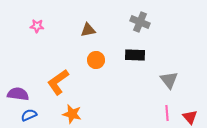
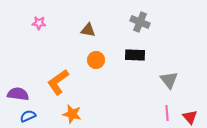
pink star: moved 2 px right, 3 px up
brown triangle: rotated 21 degrees clockwise
blue semicircle: moved 1 px left, 1 px down
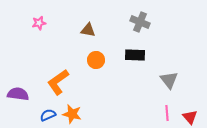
pink star: rotated 16 degrees counterclockwise
blue semicircle: moved 20 px right, 1 px up
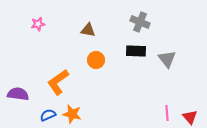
pink star: moved 1 px left, 1 px down
black rectangle: moved 1 px right, 4 px up
gray triangle: moved 2 px left, 21 px up
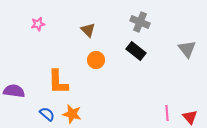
brown triangle: rotated 35 degrees clockwise
black rectangle: rotated 36 degrees clockwise
gray triangle: moved 20 px right, 10 px up
orange L-shape: rotated 56 degrees counterclockwise
purple semicircle: moved 4 px left, 3 px up
blue semicircle: moved 1 px left, 1 px up; rotated 63 degrees clockwise
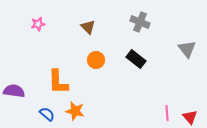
brown triangle: moved 3 px up
black rectangle: moved 8 px down
orange star: moved 3 px right, 3 px up
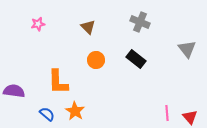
orange star: rotated 18 degrees clockwise
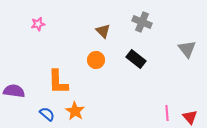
gray cross: moved 2 px right
brown triangle: moved 15 px right, 4 px down
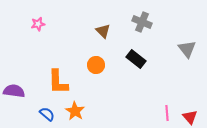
orange circle: moved 5 px down
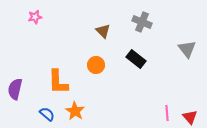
pink star: moved 3 px left, 7 px up
purple semicircle: moved 1 px right, 2 px up; rotated 85 degrees counterclockwise
